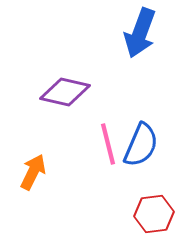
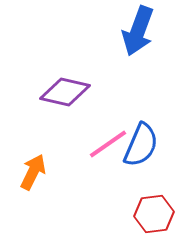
blue arrow: moved 2 px left, 2 px up
pink line: rotated 69 degrees clockwise
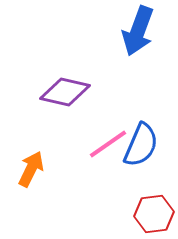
orange arrow: moved 2 px left, 3 px up
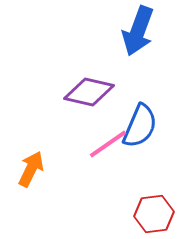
purple diamond: moved 24 px right
blue semicircle: moved 1 px left, 19 px up
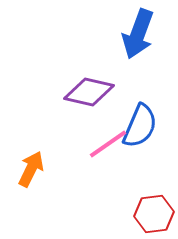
blue arrow: moved 3 px down
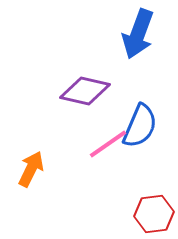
purple diamond: moved 4 px left, 1 px up
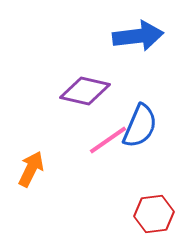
blue arrow: moved 2 px down; rotated 117 degrees counterclockwise
pink line: moved 4 px up
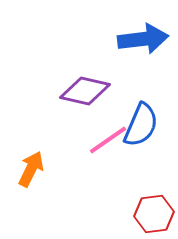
blue arrow: moved 5 px right, 3 px down
blue semicircle: moved 1 px right, 1 px up
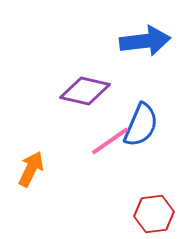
blue arrow: moved 2 px right, 2 px down
pink line: moved 2 px right, 1 px down
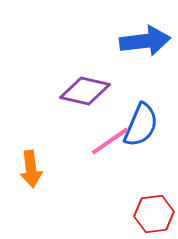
orange arrow: rotated 147 degrees clockwise
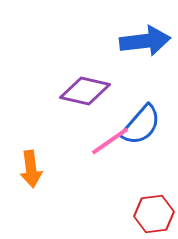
blue semicircle: rotated 18 degrees clockwise
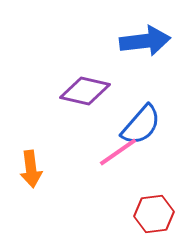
pink line: moved 8 px right, 11 px down
